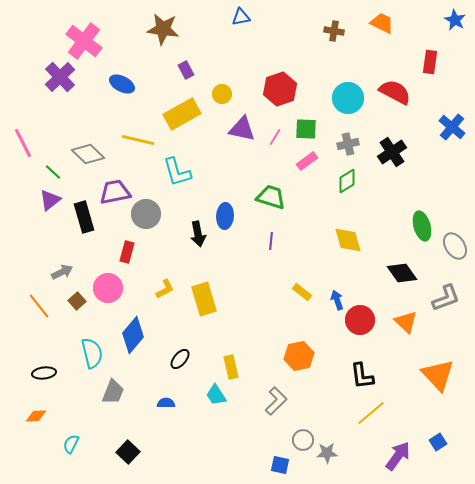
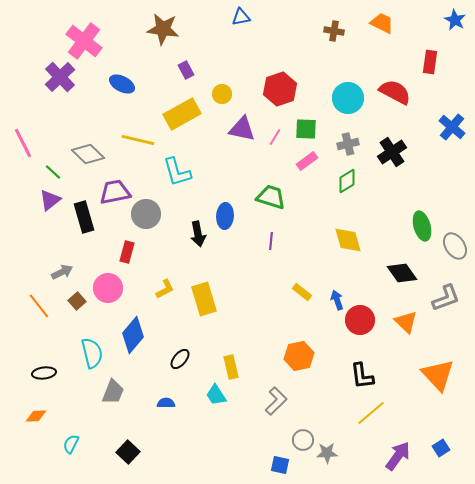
blue square at (438, 442): moved 3 px right, 6 px down
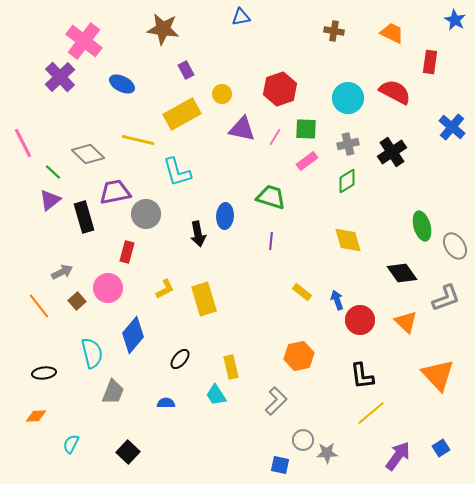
orange trapezoid at (382, 23): moved 10 px right, 10 px down
